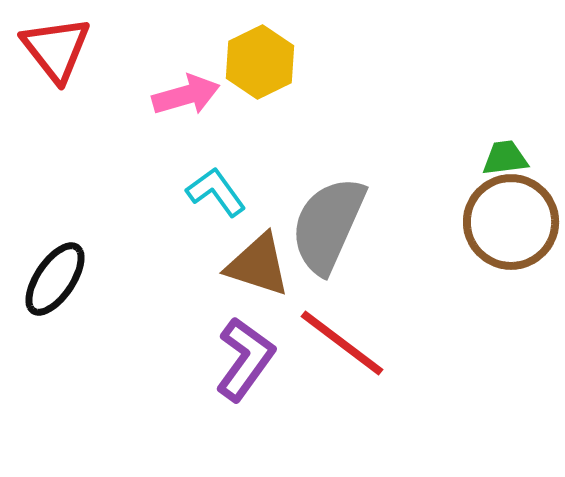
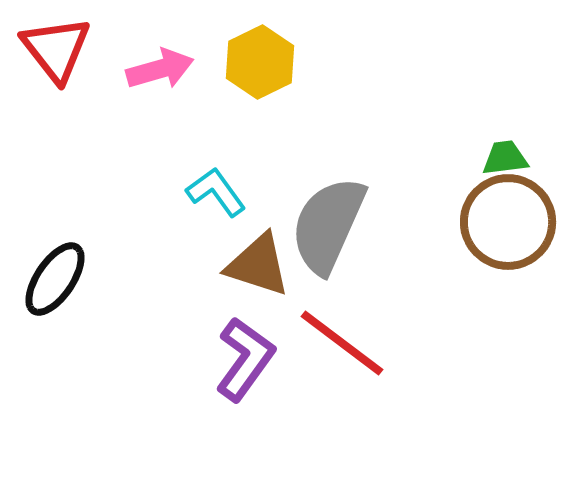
pink arrow: moved 26 px left, 26 px up
brown circle: moved 3 px left
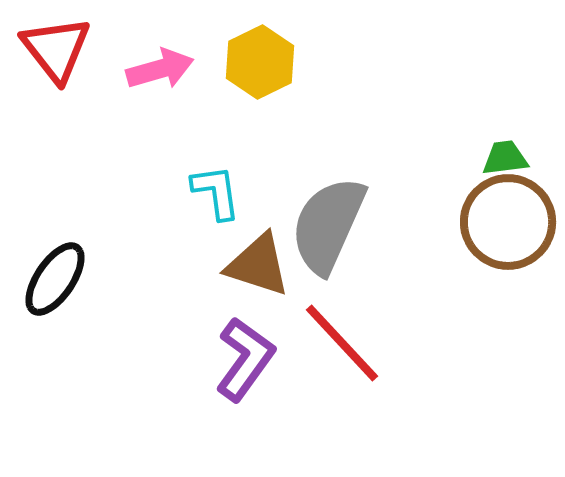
cyan L-shape: rotated 28 degrees clockwise
red line: rotated 10 degrees clockwise
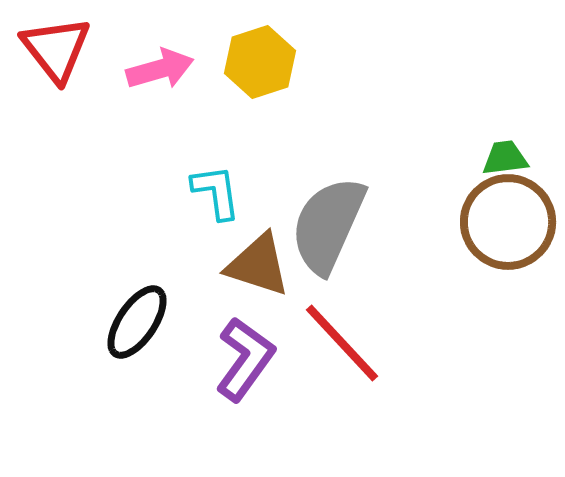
yellow hexagon: rotated 8 degrees clockwise
black ellipse: moved 82 px right, 43 px down
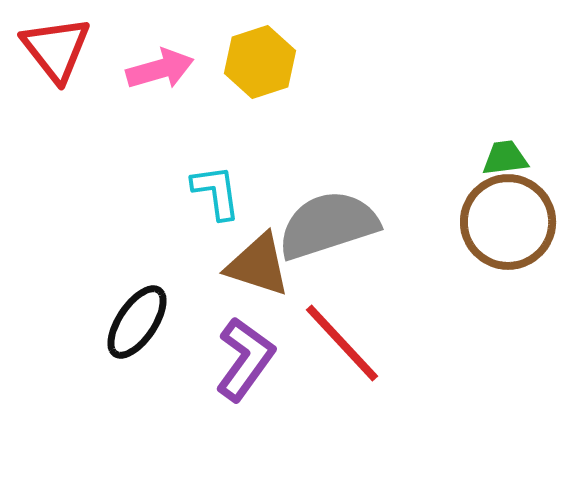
gray semicircle: rotated 48 degrees clockwise
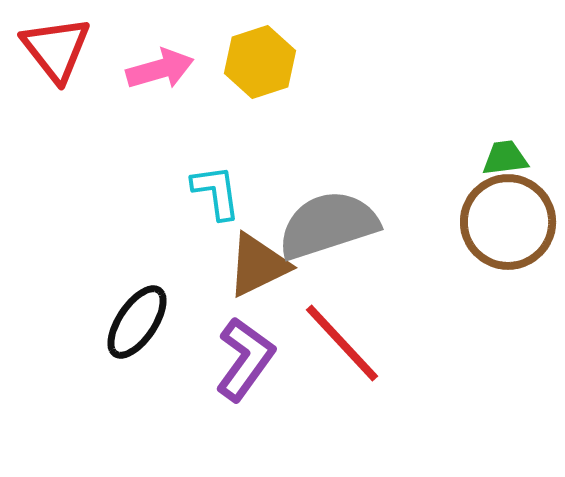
brown triangle: rotated 44 degrees counterclockwise
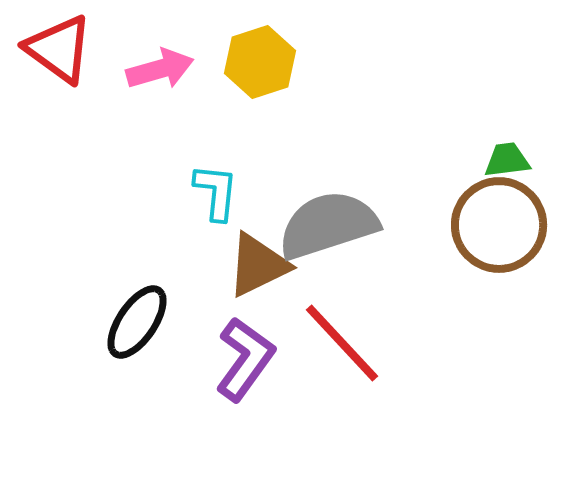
red triangle: moved 3 px right; rotated 16 degrees counterclockwise
green trapezoid: moved 2 px right, 2 px down
cyan L-shape: rotated 14 degrees clockwise
brown circle: moved 9 px left, 3 px down
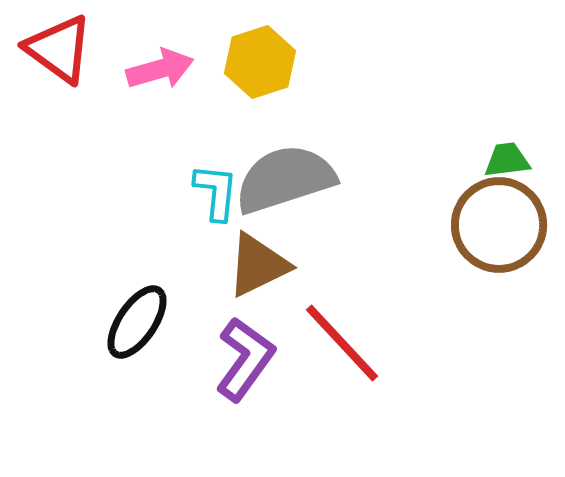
gray semicircle: moved 43 px left, 46 px up
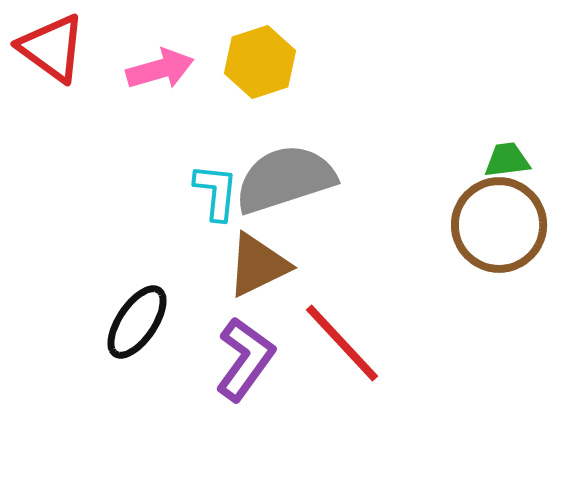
red triangle: moved 7 px left, 1 px up
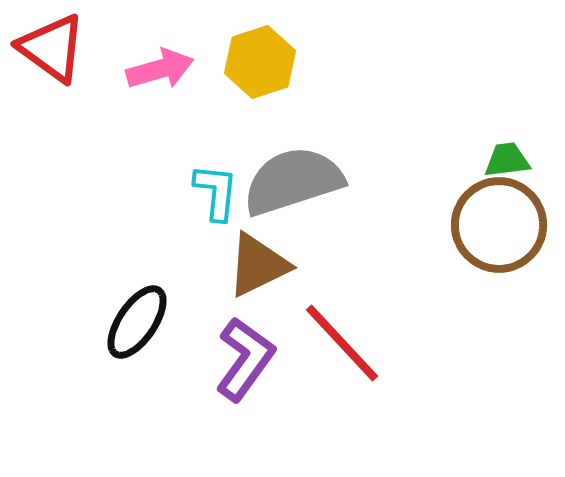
gray semicircle: moved 8 px right, 2 px down
